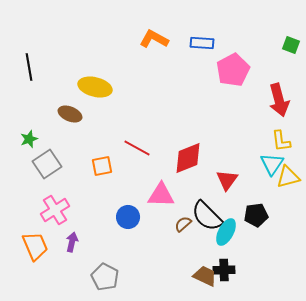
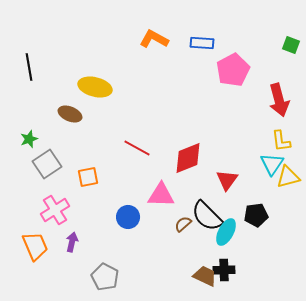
orange square: moved 14 px left, 11 px down
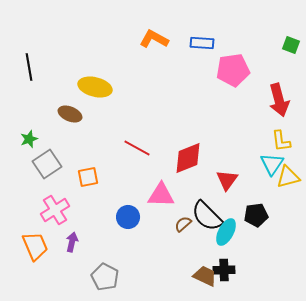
pink pentagon: rotated 20 degrees clockwise
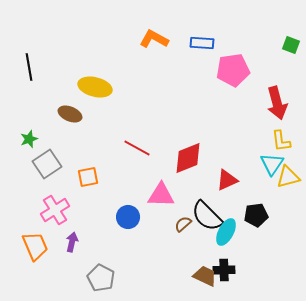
red arrow: moved 2 px left, 3 px down
red triangle: rotated 30 degrees clockwise
gray pentagon: moved 4 px left, 1 px down
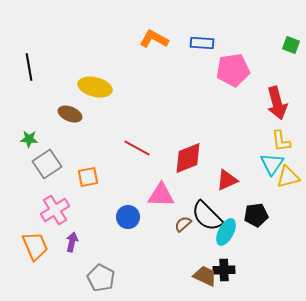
green star: rotated 24 degrees clockwise
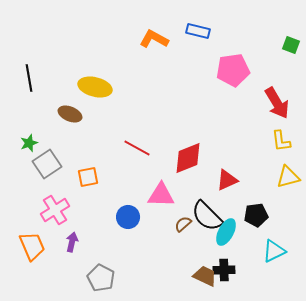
blue rectangle: moved 4 px left, 12 px up; rotated 10 degrees clockwise
black line: moved 11 px down
red arrow: rotated 16 degrees counterclockwise
green star: moved 4 px down; rotated 24 degrees counterclockwise
cyan triangle: moved 2 px right, 87 px down; rotated 30 degrees clockwise
orange trapezoid: moved 3 px left
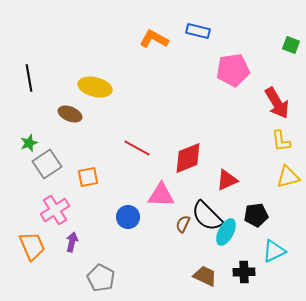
brown semicircle: rotated 24 degrees counterclockwise
black cross: moved 20 px right, 2 px down
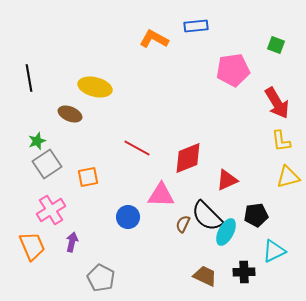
blue rectangle: moved 2 px left, 5 px up; rotated 20 degrees counterclockwise
green square: moved 15 px left
green star: moved 8 px right, 2 px up
pink cross: moved 4 px left
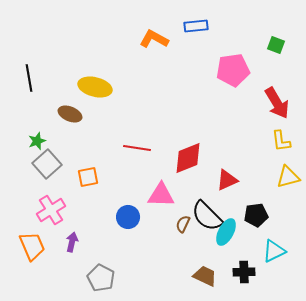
red line: rotated 20 degrees counterclockwise
gray square: rotated 8 degrees counterclockwise
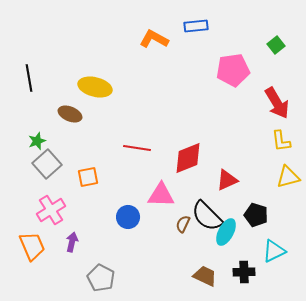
green square: rotated 30 degrees clockwise
black pentagon: rotated 25 degrees clockwise
